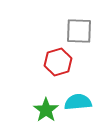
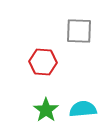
red hexagon: moved 15 px left; rotated 20 degrees clockwise
cyan semicircle: moved 5 px right, 7 px down
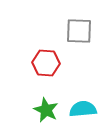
red hexagon: moved 3 px right, 1 px down
green star: rotated 10 degrees counterclockwise
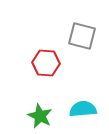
gray square: moved 3 px right, 5 px down; rotated 12 degrees clockwise
green star: moved 6 px left, 6 px down
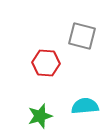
cyan semicircle: moved 2 px right, 3 px up
green star: rotated 30 degrees clockwise
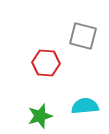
gray square: moved 1 px right
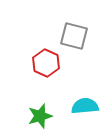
gray square: moved 9 px left
red hexagon: rotated 20 degrees clockwise
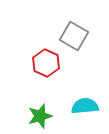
gray square: rotated 16 degrees clockwise
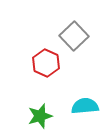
gray square: rotated 16 degrees clockwise
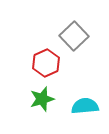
red hexagon: rotated 12 degrees clockwise
green star: moved 2 px right, 17 px up
